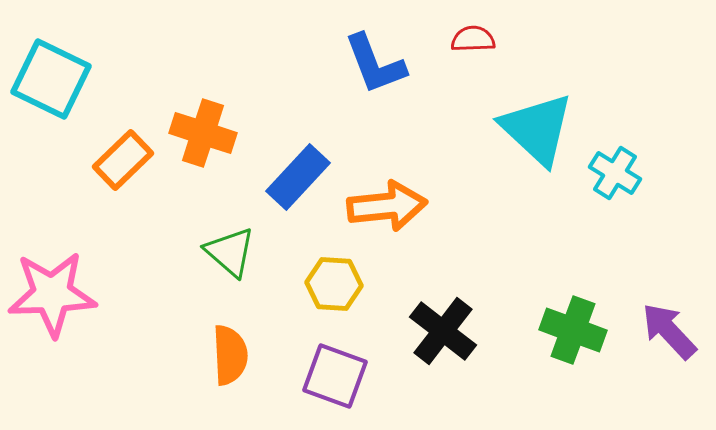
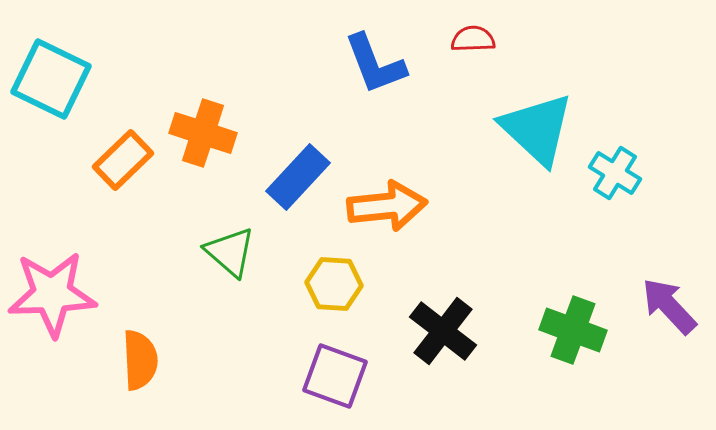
purple arrow: moved 25 px up
orange semicircle: moved 90 px left, 5 px down
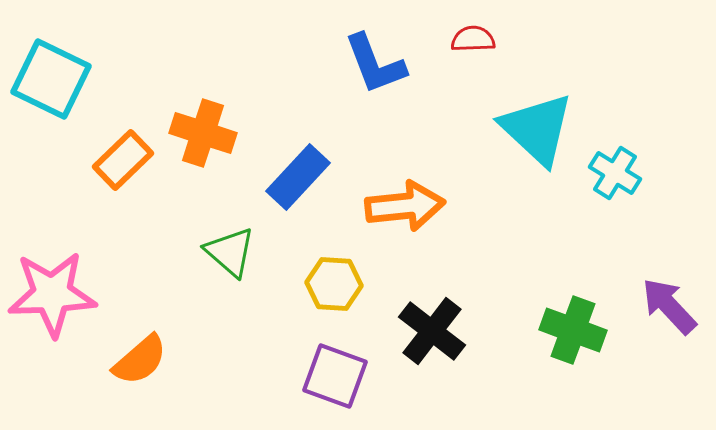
orange arrow: moved 18 px right
black cross: moved 11 px left
orange semicircle: rotated 52 degrees clockwise
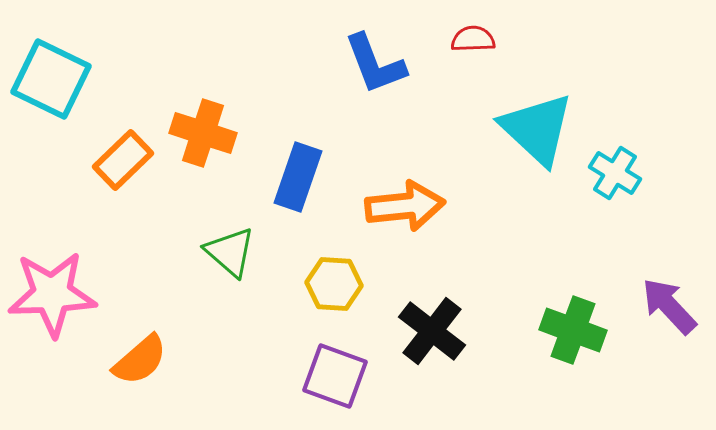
blue rectangle: rotated 24 degrees counterclockwise
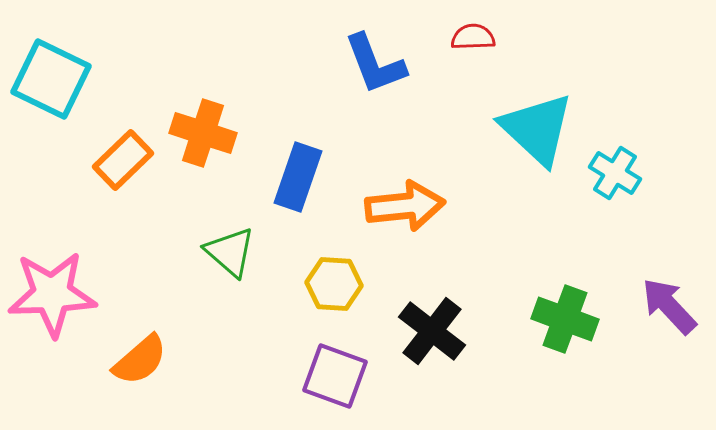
red semicircle: moved 2 px up
green cross: moved 8 px left, 11 px up
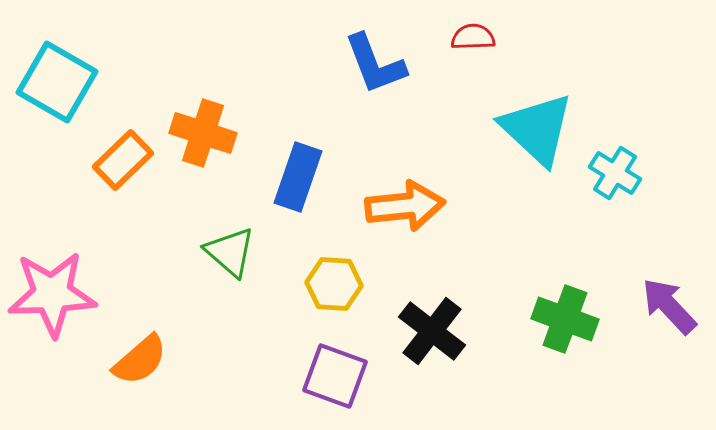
cyan square: moved 6 px right, 3 px down; rotated 4 degrees clockwise
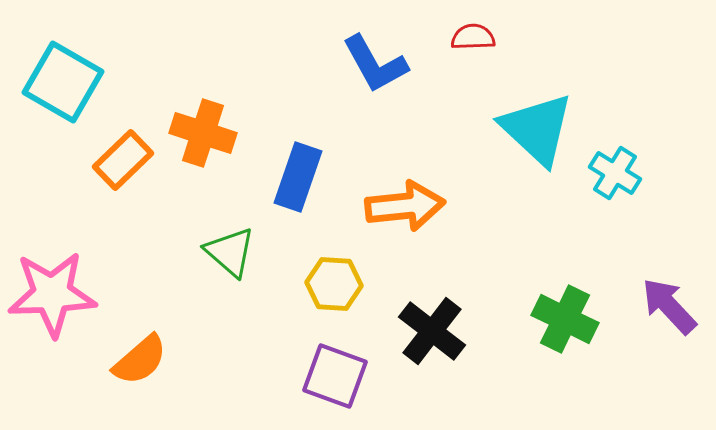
blue L-shape: rotated 8 degrees counterclockwise
cyan square: moved 6 px right
green cross: rotated 6 degrees clockwise
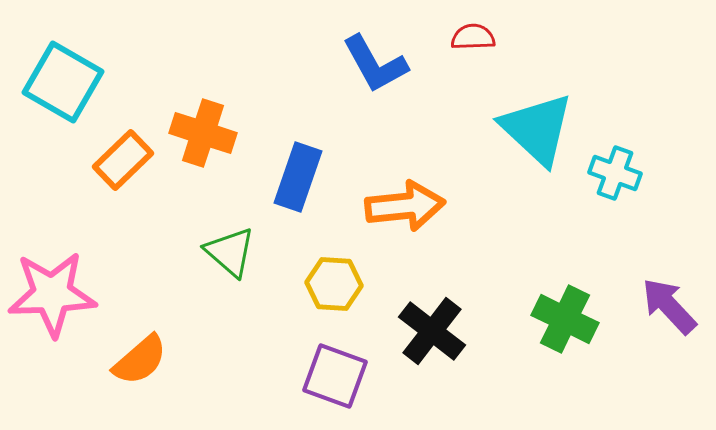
cyan cross: rotated 12 degrees counterclockwise
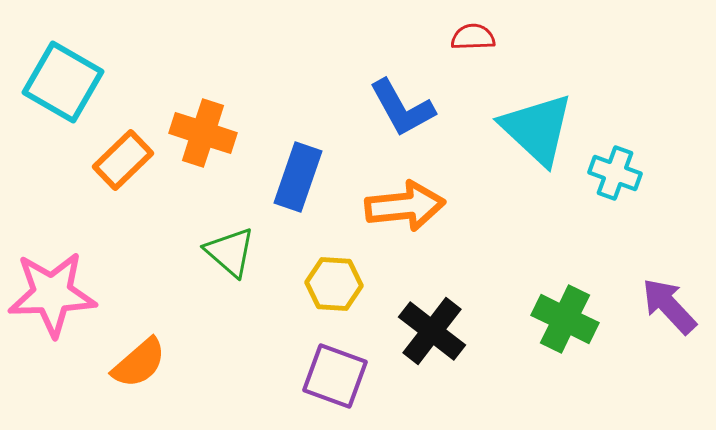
blue L-shape: moved 27 px right, 44 px down
orange semicircle: moved 1 px left, 3 px down
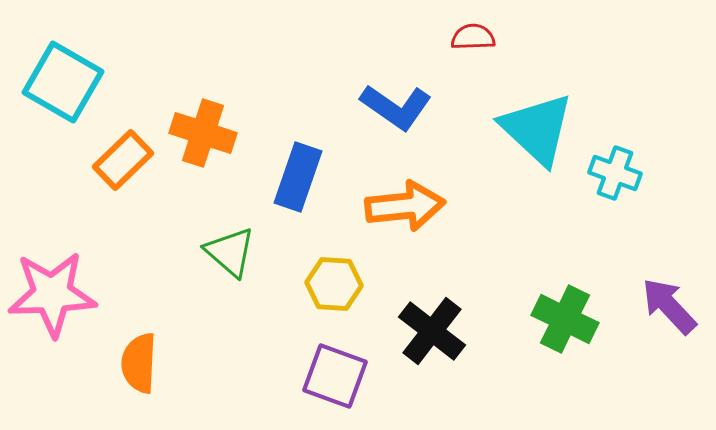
blue L-shape: moved 6 px left, 1 px up; rotated 26 degrees counterclockwise
orange semicircle: rotated 134 degrees clockwise
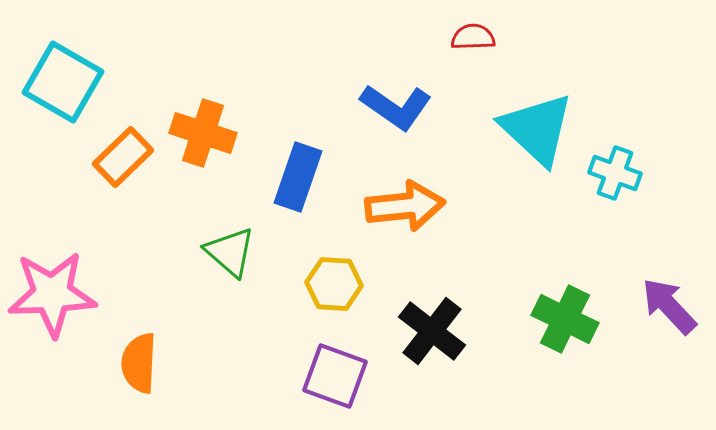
orange rectangle: moved 3 px up
